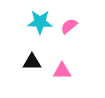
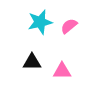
cyan star: rotated 15 degrees counterclockwise
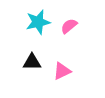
cyan star: moved 2 px left
pink triangle: rotated 24 degrees counterclockwise
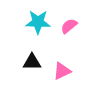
cyan star: rotated 15 degrees clockwise
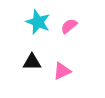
cyan star: rotated 20 degrees clockwise
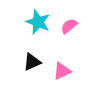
black triangle: rotated 24 degrees counterclockwise
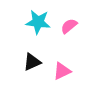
cyan star: rotated 15 degrees counterclockwise
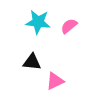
black triangle: rotated 30 degrees clockwise
pink triangle: moved 7 px left, 10 px down
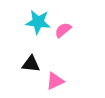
pink semicircle: moved 6 px left, 4 px down
black triangle: moved 1 px left, 2 px down
